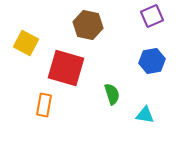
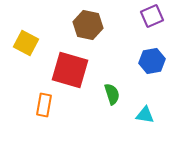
red square: moved 4 px right, 2 px down
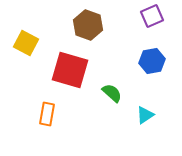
brown hexagon: rotated 8 degrees clockwise
green semicircle: moved 1 px up; rotated 30 degrees counterclockwise
orange rectangle: moved 3 px right, 9 px down
cyan triangle: rotated 42 degrees counterclockwise
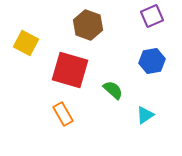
green semicircle: moved 1 px right, 3 px up
orange rectangle: moved 16 px right; rotated 40 degrees counterclockwise
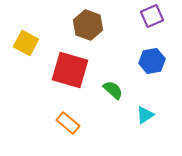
orange rectangle: moved 5 px right, 9 px down; rotated 20 degrees counterclockwise
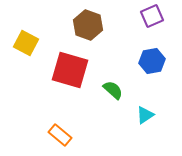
orange rectangle: moved 8 px left, 12 px down
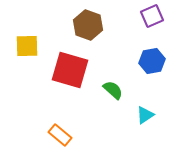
yellow square: moved 1 px right, 3 px down; rotated 30 degrees counterclockwise
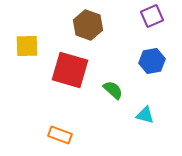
cyan triangle: rotated 48 degrees clockwise
orange rectangle: rotated 20 degrees counterclockwise
